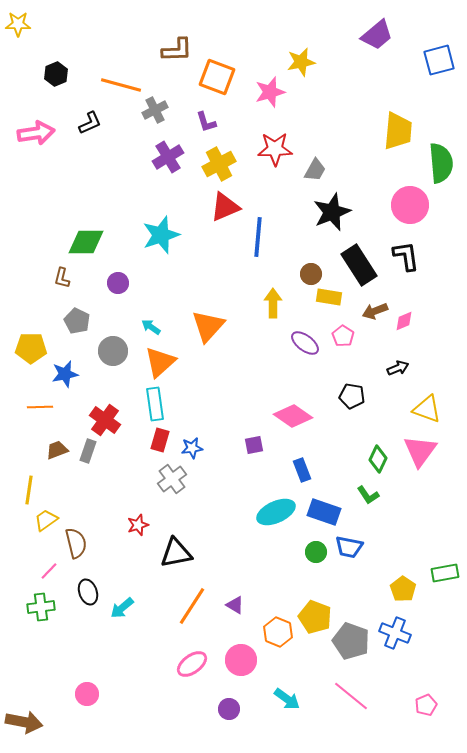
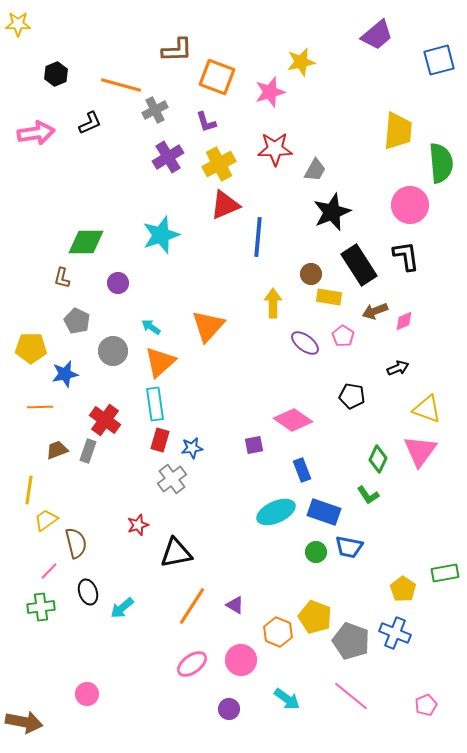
red triangle at (225, 207): moved 2 px up
pink diamond at (293, 416): moved 4 px down
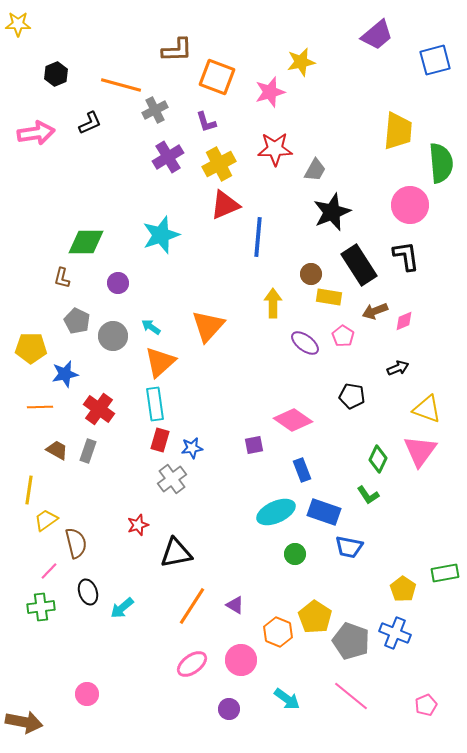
blue square at (439, 60): moved 4 px left
gray circle at (113, 351): moved 15 px up
red cross at (105, 420): moved 6 px left, 11 px up
brown trapezoid at (57, 450): rotated 50 degrees clockwise
green circle at (316, 552): moved 21 px left, 2 px down
yellow pentagon at (315, 617): rotated 12 degrees clockwise
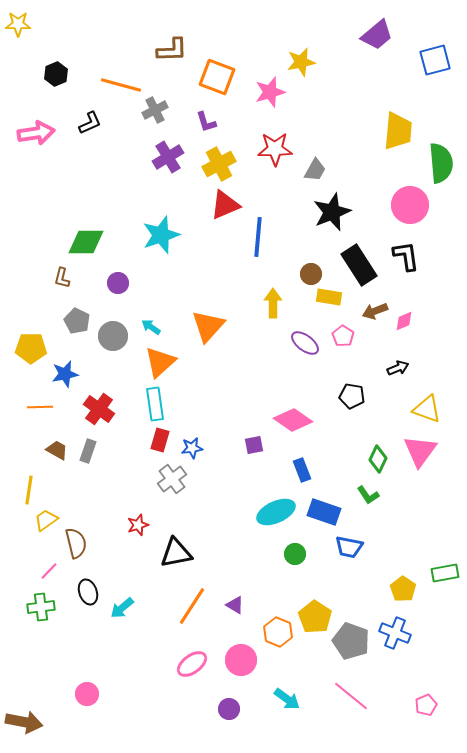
brown L-shape at (177, 50): moved 5 px left
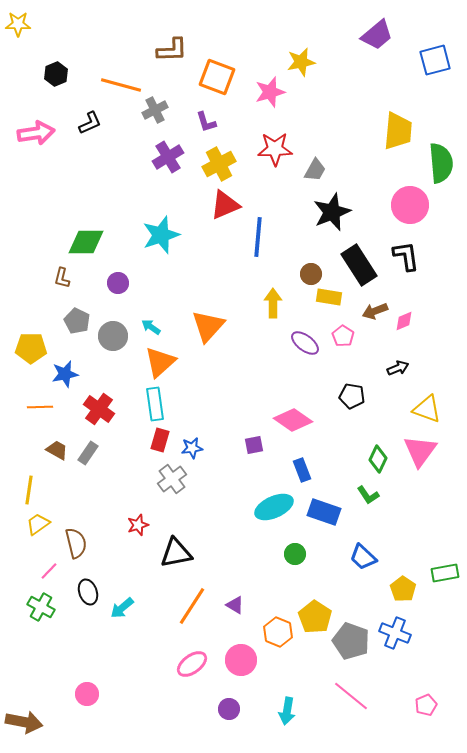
gray rectangle at (88, 451): moved 2 px down; rotated 15 degrees clockwise
cyan ellipse at (276, 512): moved 2 px left, 5 px up
yellow trapezoid at (46, 520): moved 8 px left, 4 px down
blue trapezoid at (349, 547): moved 14 px right, 10 px down; rotated 32 degrees clockwise
green cross at (41, 607): rotated 36 degrees clockwise
cyan arrow at (287, 699): moved 12 px down; rotated 64 degrees clockwise
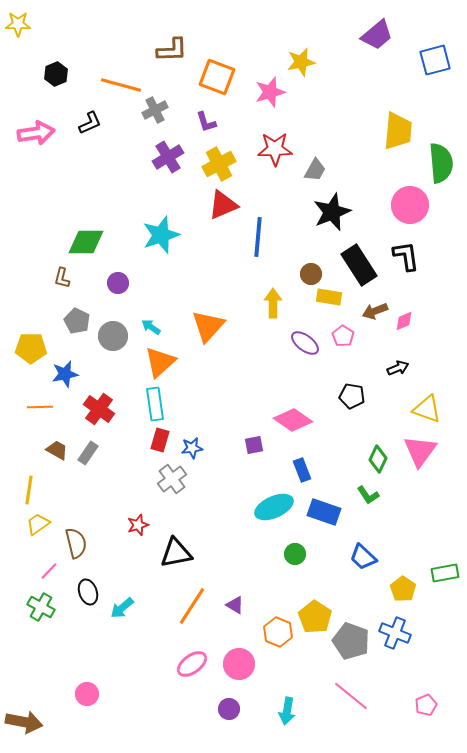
red triangle at (225, 205): moved 2 px left
pink circle at (241, 660): moved 2 px left, 4 px down
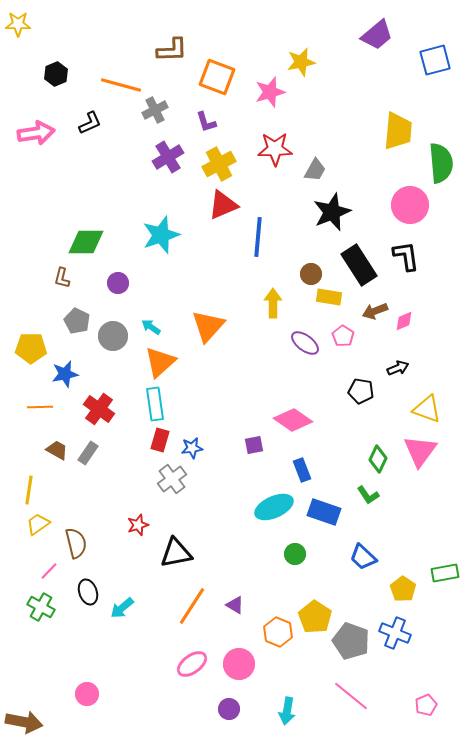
black pentagon at (352, 396): moved 9 px right, 5 px up
